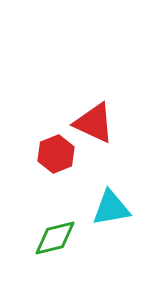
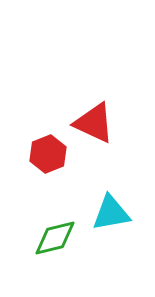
red hexagon: moved 8 px left
cyan triangle: moved 5 px down
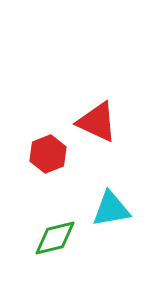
red triangle: moved 3 px right, 1 px up
cyan triangle: moved 4 px up
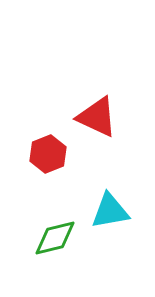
red triangle: moved 5 px up
cyan triangle: moved 1 px left, 2 px down
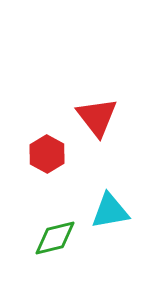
red triangle: rotated 27 degrees clockwise
red hexagon: moved 1 px left; rotated 9 degrees counterclockwise
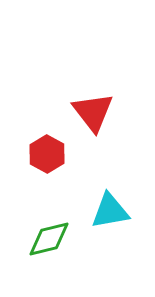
red triangle: moved 4 px left, 5 px up
green diamond: moved 6 px left, 1 px down
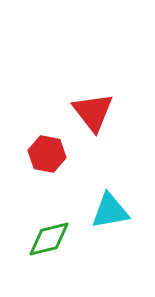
red hexagon: rotated 18 degrees counterclockwise
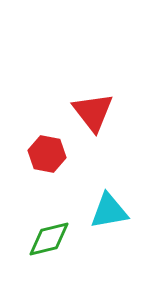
cyan triangle: moved 1 px left
